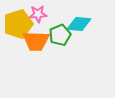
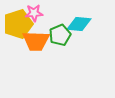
pink star: moved 4 px left, 1 px up
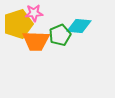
cyan diamond: moved 2 px down
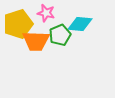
pink star: moved 12 px right; rotated 18 degrees clockwise
cyan diamond: moved 1 px right, 2 px up
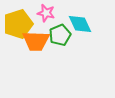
cyan diamond: rotated 60 degrees clockwise
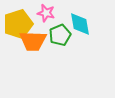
cyan diamond: rotated 15 degrees clockwise
orange trapezoid: moved 3 px left
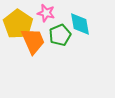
yellow pentagon: rotated 20 degrees counterclockwise
orange trapezoid: rotated 116 degrees counterclockwise
